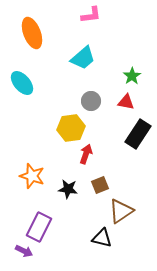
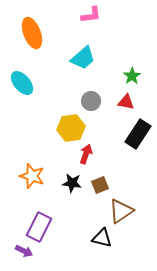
black star: moved 4 px right, 6 px up
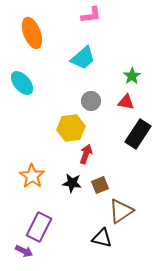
orange star: rotated 15 degrees clockwise
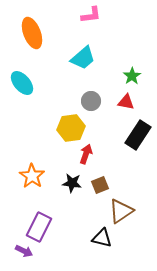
black rectangle: moved 1 px down
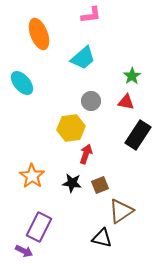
orange ellipse: moved 7 px right, 1 px down
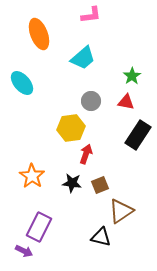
black triangle: moved 1 px left, 1 px up
